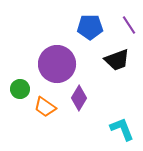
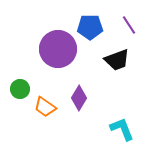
purple circle: moved 1 px right, 15 px up
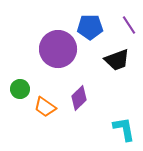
purple diamond: rotated 15 degrees clockwise
cyan L-shape: moved 2 px right; rotated 12 degrees clockwise
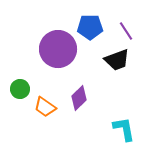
purple line: moved 3 px left, 6 px down
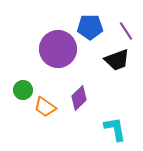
green circle: moved 3 px right, 1 px down
cyan L-shape: moved 9 px left
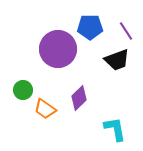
orange trapezoid: moved 2 px down
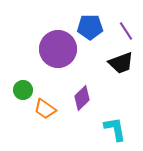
black trapezoid: moved 4 px right, 3 px down
purple diamond: moved 3 px right
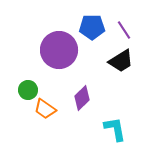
blue pentagon: moved 2 px right
purple line: moved 2 px left, 1 px up
purple circle: moved 1 px right, 1 px down
black trapezoid: moved 2 px up; rotated 12 degrees counterclockwise
green circle: moved 5 px right
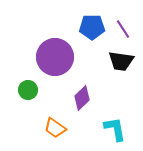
purple line: moved 1 px left, 1 px up
purple circle: moved 4 px left, 7 px down
black trapezoid: rotated 40 degrees clockwise
orange trapezoid: moved 10 px right, 19 px down
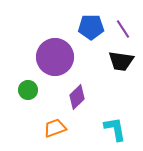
blue pentagon: moved 1 px left
purple diamond: moved 5 px left, 1 px up
orange trapezoid: rotated 125 degrees clockwise
